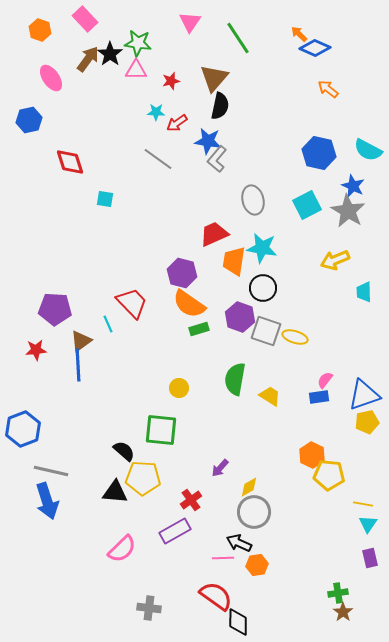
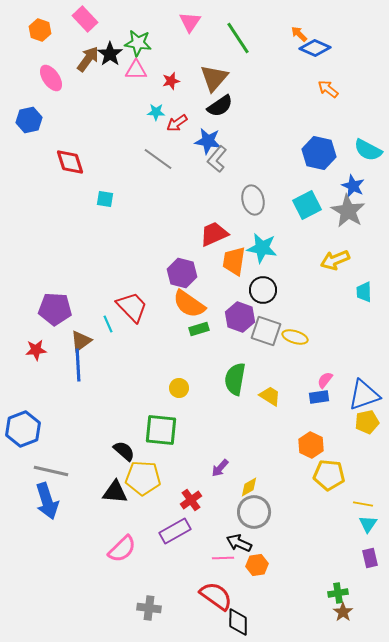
black semicircle at (220, 106): rotated 44 degrees clockwise
black circle at (263, 288): moved 2 px down
red trapezoid at (132, 303): moved 4 px down
orange hexagon at (312, 455): moved 1 px left, 10 px up
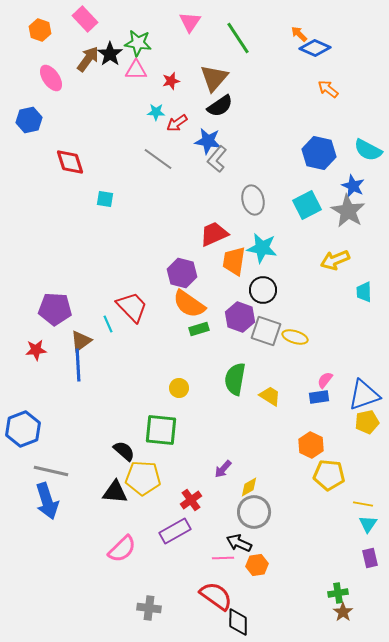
purple arrow at (220, 468): moved 3 px right, 1 px down
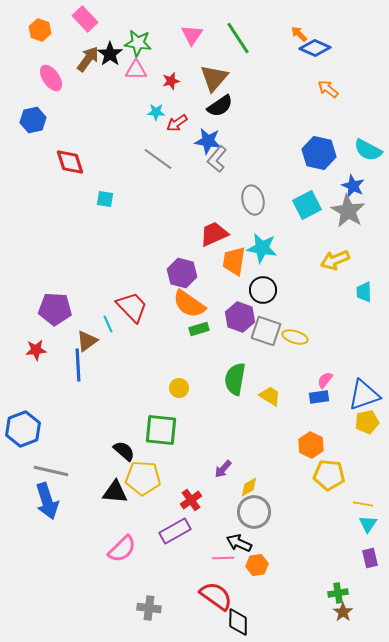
pink triangle at (190, 22): moved 2 px right, 13 px down
blue hexagon at (29, 120): moved 4 px right
brown triangle at (81, 341): moved 6 px right
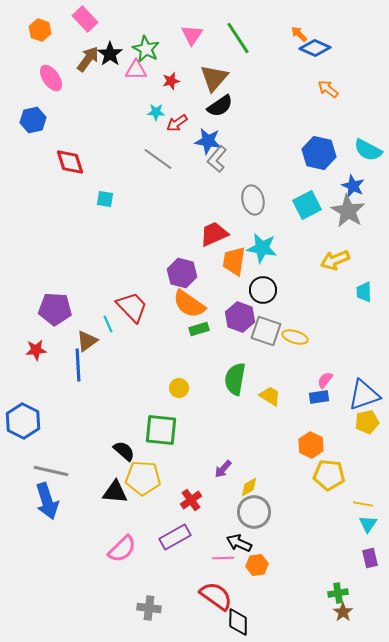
green star at (138, 43): moved 8 px right, 6 px down; rotated 20 degrees clockwise
blue hexagon at (23, 429): moved 8 px up; rotated 12 degrees counterclockwise
purple rectangle at (175, 531): moved 6 px down
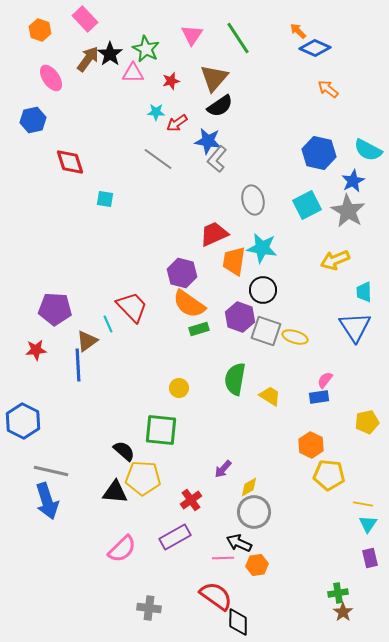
orange arrow at (299, 34): moved 1 px left, 3 px up
pink triangle at (136, 70): moved 3 px left, 3 px down
blue star at (353, 186): moved 5 px up; rotated 20 degrees clockwise
blue triangle at (364, 395): moved 9 px left, 68 px up; rotated 44 degrees counterclockwise
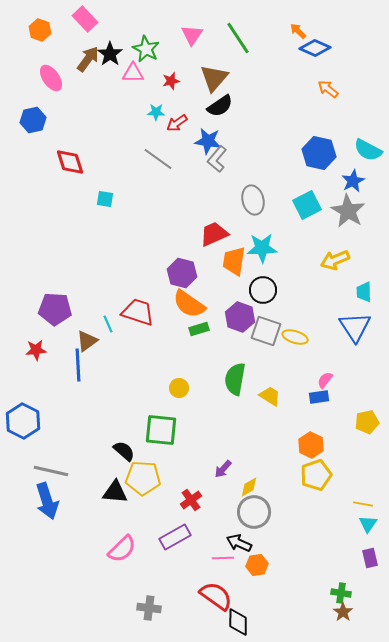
cyan star at (262, 248): rotated 12 degrees counterclockwise
red trapezoid at (132, 307): moved 6 px right, 5 px down; rotated 28 degrees counterclockwise
yellow pentagon at (329, 475): moved 13 px left; rotated 24 degrees counterclockwise
green cross at (338, 593): moved 3 px right; rotated 18 degrees clockwise
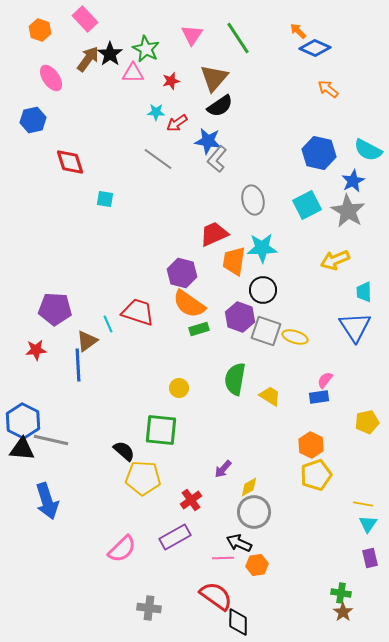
gray line at (51, 471): moved 31 px up
black triangle at (115, 492): moved 93 px left, 43 px up
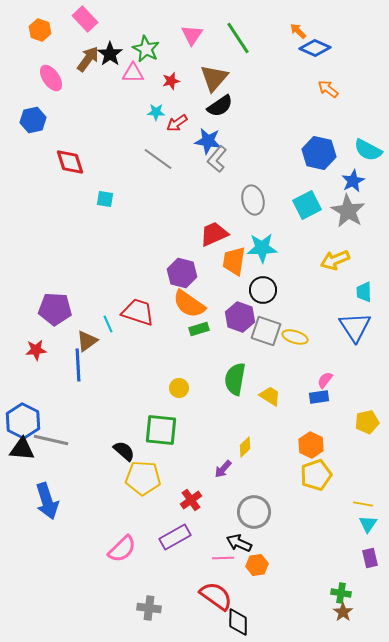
yellow diamond at (249, 487): moved 4 px left, 40 px up; rotated 15 degrees counterclockwise
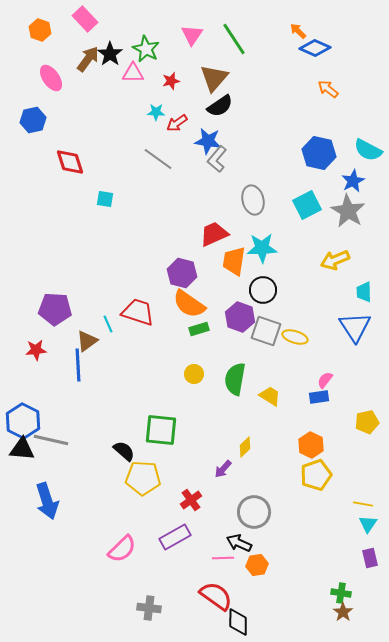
green line at (238, 38): moved 4 px left, 1 px down
yellow circle at (179, 388): moved 15 px right, 14 px up
